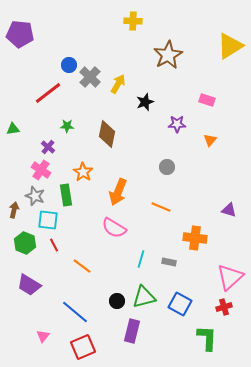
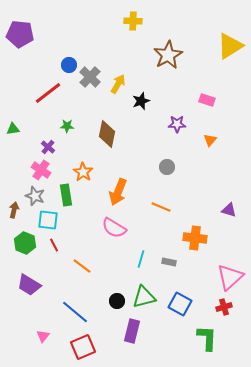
black star at (145, 102): moved 4 px left, 1 px up
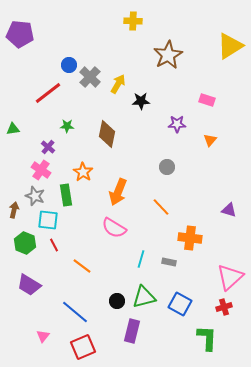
black star at (141, 101): rotated 18 degrees clockwise
orange line at (161, 207): rotated 24 degrees clockwise
orange cross at (195, 238): moved 5 px left
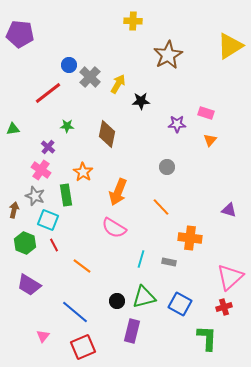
pink rectangle at (207, 100): moved 1 px left, 13 px down
cyan square at (48, 220): rotated 15 degrees clockwise
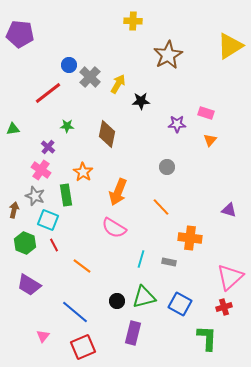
purple rectangle at (132, 331): moved 1 px right, 2 px down
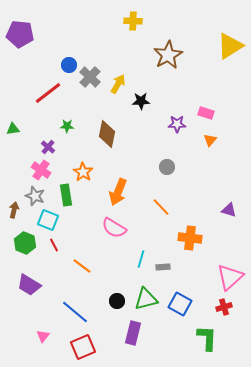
gray rectangle at (169, 262): moved 6 px left, 5 px down; rotated 16 degrees counterclockwise
green triangle at (144, 297): moved 2 px right, 2 px down
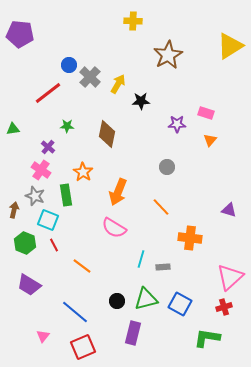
green L-shape at (207, 338): rotated 84 degrees counterclockwise
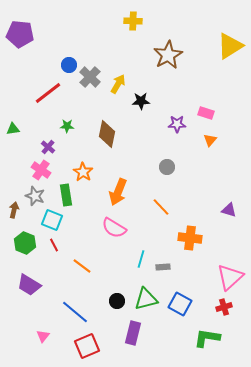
cyan square at (48, 220): moved 4 px right
red square at (83, 347): moved 4 px right, 1 px up
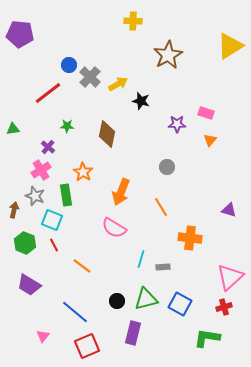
yellow arrow at (118, 84): rotated 30 degrees clockwise
black star at (141, 101): rotated 18 degrees clockwise
pink cross at (41, 170): rotated 24 degrees clockwise
orange arrow at (118, 192): moved 3 px right
orange line at (161, 207): rotated 12 degrees clockwise
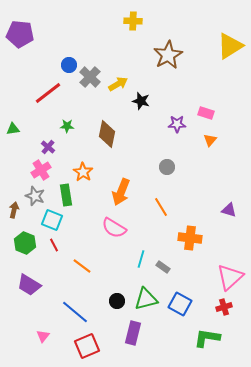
gray rectangle at (163, 267): rotated 40 degrees clockwise
